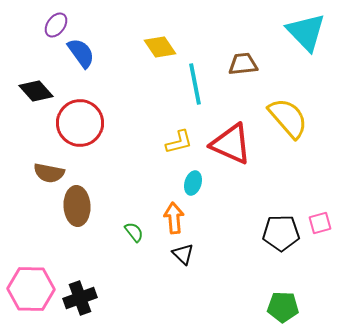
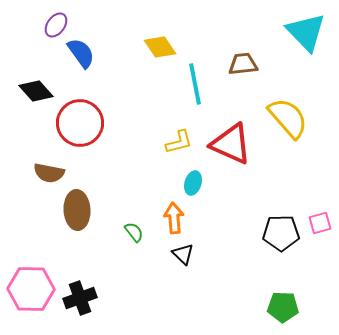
brown ellipse: moved 4 px down
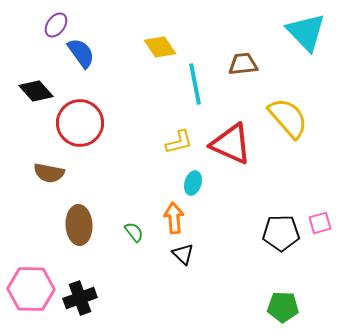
brown ellipse: moved 2 px right, 15 px down
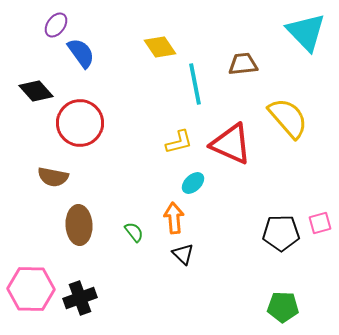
brown semicircle: moved 4 px right, 4 px down
cyan ellipse: rotated 30 degrees clockwise
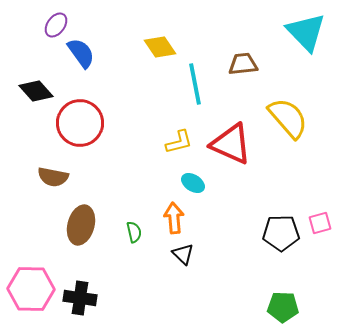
cyan ellipse: rotated 75 degrees clockwise
brown ellipse: moved 2 px right; rotated 18 degrees clockwise
green semicircle: rotated 25 degrees clockwise
black cross: rotated 28 degrees clockwise
